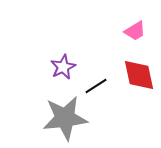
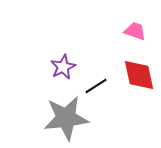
pink trapezoid: rotated 130 degrees counterclockwise
gray star: moved 1 px right
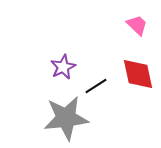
pink trapezoid: moved 2 px right, 6 px up; rotated 25 degrees clockwise
red diamond: moved 1 px left, 1 px up
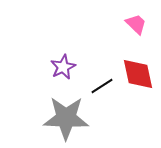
pink trapezoid: moved 1 px left, 1 px up
black line: moved 6 px right
gray star: rotated 9 degrees clockwise
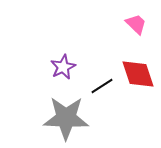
red diamond: rotated 6 degrees counterclockwise
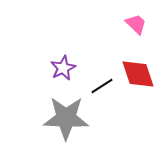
purple star: moved 1 px down
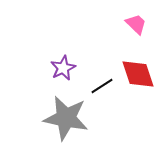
gray star: rotated 9 degrees clockwise
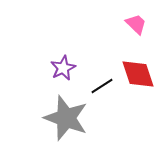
gray star: rotated 9 degrees clockwise
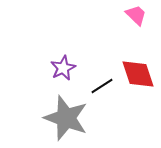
pink trapezoid: moved 9 px up
